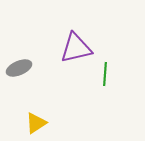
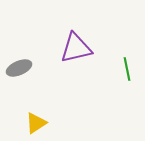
green line: moved 22 px right, 5 px up; rotated 15 degrees counterclockwise
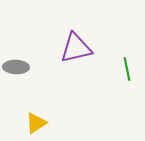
gray ellipse: moved 3 px left, 1 px up; rotated 25 degrees clockwise
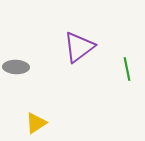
purple triangle: moved 3 px right, 1 px up; rotated 24 degrees counterclockwise
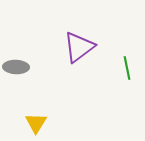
green line: moved 1 px up
yellow triangle: rotated 25 degrees counterclockwise
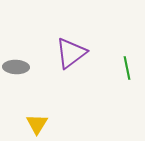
purple triangle: moved 8 px left, 6 px down
yellow triangle: moved 1 px right, 1 px down
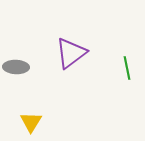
yellow triangle: moved 6 px left, 2 px up
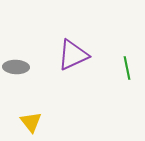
purple triangle: moved 2 px right, 2 px down; rotated 12 degrees clockwise
yellow triangle: rotated 10 degrees counterclockwise
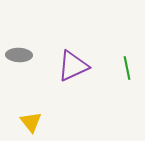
purple triangle: moved 11 px down
gray ellipse: moved 3 px right, 12 px up
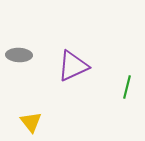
green line: moved 19 px down; rotated 25 degrees clockwise
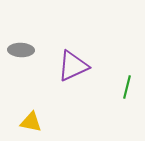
gray ellipse: moved 2 px right, 5 px up
yellow triangle: rotated 40 degrees counterclockwise
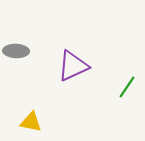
gray ellipse: moved 5 px left, 1 px down
green line: rotated 20 degrees clockwise
